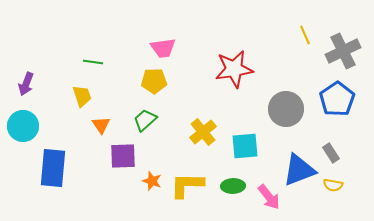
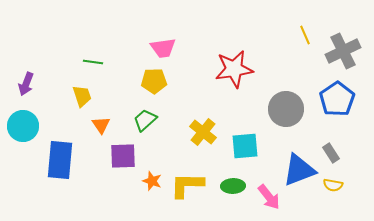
yellow cross: rotated 12 degrees counterclockwise
blue rectangle: moved 7 px right, 8 px up
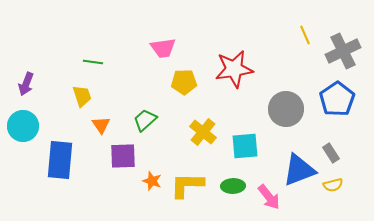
yellow pentagon: moved 30 px right, 1 px down
yellow semicircle: rotated 24 degrees counterclockwise
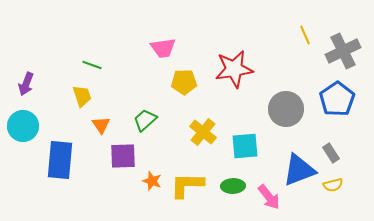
green line: moved 1 px left, 3 px down; rotated 12 degrees clockwise
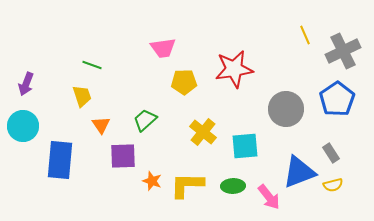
blue triangle: moved 2 px down
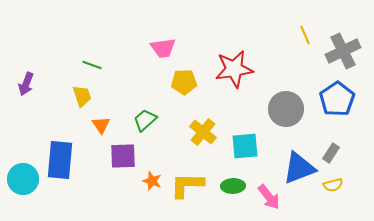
cyan circle: moved 53 px down
gray rectangle: rotated 66 degrees clockwise
blue triangle: moved 4 px up
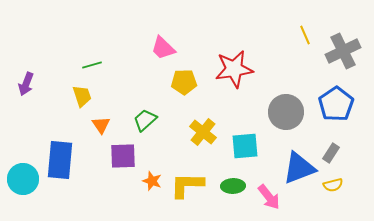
pink trapezoid: rotated 52 degrees clockwise
green line: rotated 36 degrees counterclockwise
blue pentagon: moved 1 px left, 5 px down
gray circle: moved 3 px down
